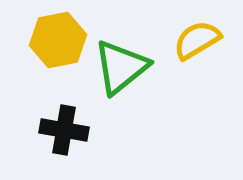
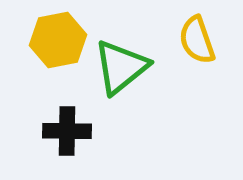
yellow semicircle: rotated 78 degrees counterclockwise
black cross: moved 3 px right, 1 px down; rotated 9 degrees counterclockwise
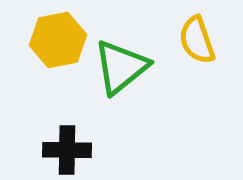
black cross: moved 19 px down
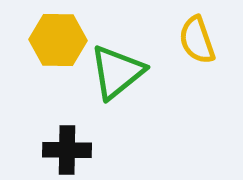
yellow hexagon: rotated 12 degrees clockwise
green triangle: moved 4 px left, 5 px down
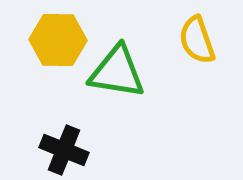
green triangle: rotated 48 degrees clockwise
black cross: moved 3 px left; rotated 21 degrees clockwise
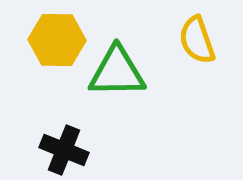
yellow hexagon: moved 1 px left
green triangle: rotated 10 degrees counterclockwise
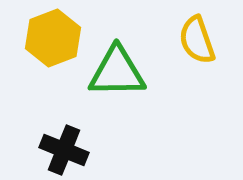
yellow hexagon: moved 4 px left, 2 px up; rotated 22 degrees counterclockwise
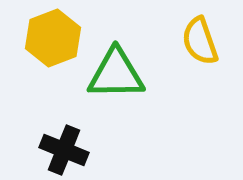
yellow semicircle: moved 3 px right, 1 px down
green triangle: moved 1 px left, 2 px down
